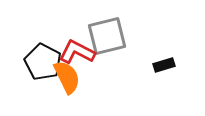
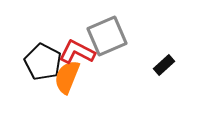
gray square: rotated 9 degrees counterclockwise
black rectangle: rotated 25 degrees counterclockwise
orange semicircle: rotated 132 degrees counterclockwise
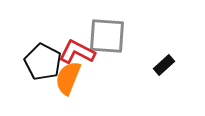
gray square: rotated 27 degrees clockwise
orange semicircle: moved 1 px right, 1 px down
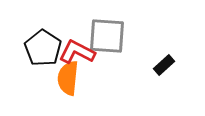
black pentagon: moved 14 px up; rotated 6 degrees clockwise
orange semicircle: rotated 16 degrees counterclockwise
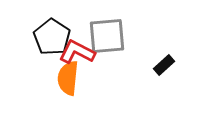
gray square: rotated 9 degrees counterclockwise
black pentagon: moved 9 px right, 11 px up
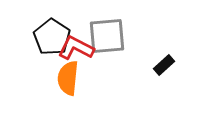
red L-shape: moved 1 px left, 4 px up
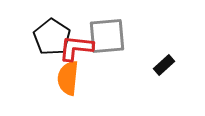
red L-shape: rotated 21 degrees counterclockwise
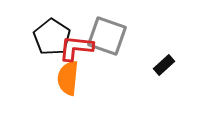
gray square: rotated 24 degrees clockwise
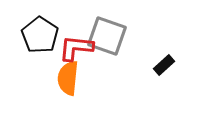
black pentagon: moved 12 px left, 2 px up
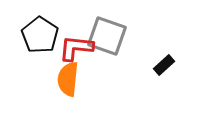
orange semicircle: moved 1 px down
